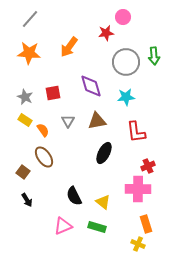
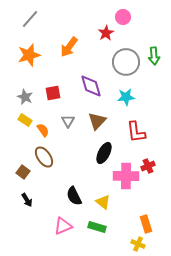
red star: rotated 21 degrees counterclockwise
orange star: moved 2 px down; rotated 20 degrees counterclockwise
brown triangle: rotated 36 degrees counterclockwise
pink cross: moved 12 px left, 13 px up
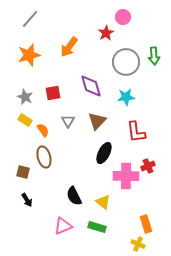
brown ellipse: rotated 20 degrees clockwise
brown square: rotated 24 degrees counterclockwise
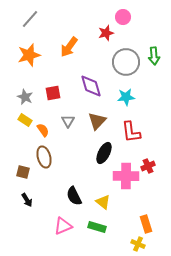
red star: rotated 14 degrees clockwise
red L-shape: moved 5 px left
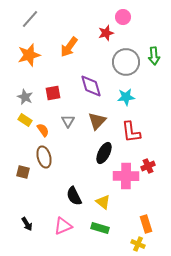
black arrow: moved 24 px down
green rectangle: moved 3 px right, 1 px down
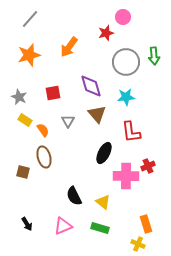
gray star: moved 6 px left
brown triangle: moved 7 px up; rotated 24 degrees counterclockwise
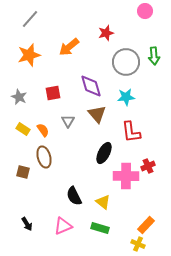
pink circle: moved 22 px right, 6 px up
orange arrow: rotated 15 degrees clockwise
yellow rectangle: moved 2 px left, 9 px down
orange rectangle: moved 1 px down; rotated 60 degrees clockwise
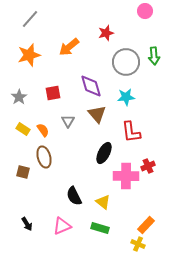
gray star: rotated 14 degrees clockwise
pink triangle: moved 1 px left
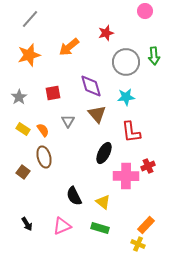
brown square: rotated 24 degrees clockwise
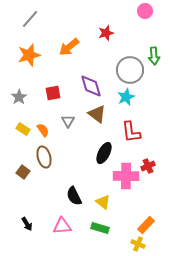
gray circle: moved 4 px right, 8 px down
cyan star: rotated 18 degrees counterclockwise
brown triangle: rotated 12 degrees counterclockwise
pink triangle: rotated 18 degrees clockwise
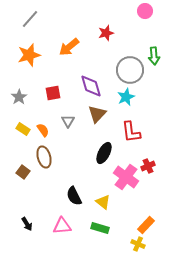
brown triangle: rotated 36 degrees clockwise
pink cross: moved 1 px down; rotated 35 degrees clockwise
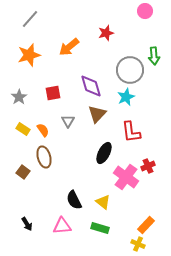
black semicircle: moved 4 px down
